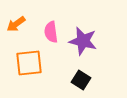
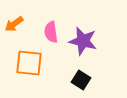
orange arrow: moved 2 px left
orange square: rotated 12 degrees clockwise
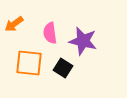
pink semicircle: moved 1 px left, 1 px down
black square: moved 18 px left, 12 px up
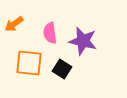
black square: moved 1 px left, 1 px down
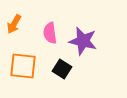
orange arrow: rotated 24 degrees counterclockwise
orange square: moved 6 px left, 3 px down
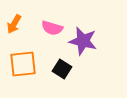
pink semicircle: moved 2 px right, 5 px up; rotated 65 degrees counterclockwise
orange square: moved 2 px up; rotated 12 degrees counterclockwise
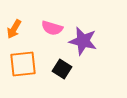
orange arrow: moved 5 px down
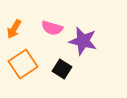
orange square: rotated 28 degrees counterclockwise
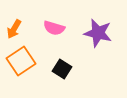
pink semicircle: moved 2 px right
purple star: moved 15 px right, 8 px up
orange square: moved 2 px left, 3 px up
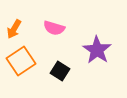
purple star: moved 1 px left, 17 px down; rotated 20 degrees clockwise
black square: moved 2 px left, 2 px down
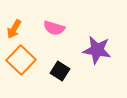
purple star: rotated 24 degrees counterclockwise
orange square: moved 1 px up; rotated 12 degrees counterclockwise
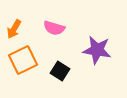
orange square: moved 2 px right; rotated 20 degrees clockwise
